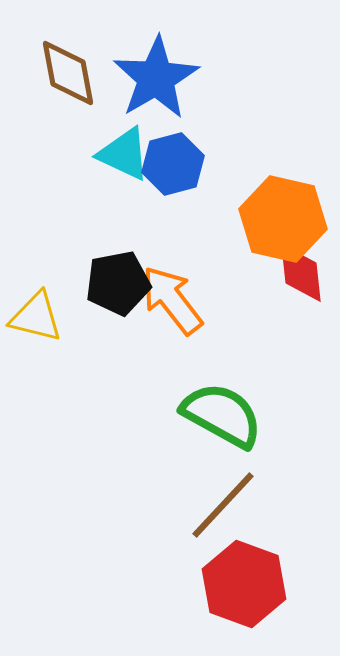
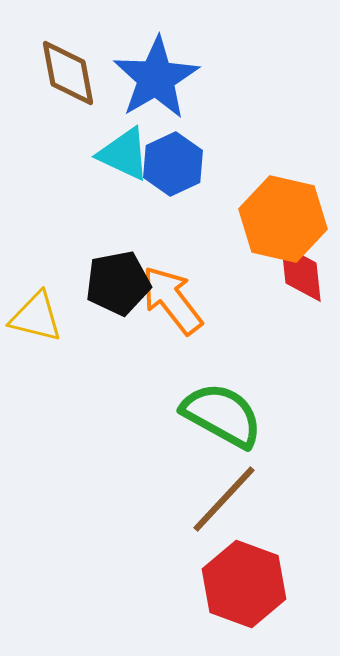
blue hexagon: rotated 10 degrees counterclockwise
brown line: moved 1 px right, 6 px up
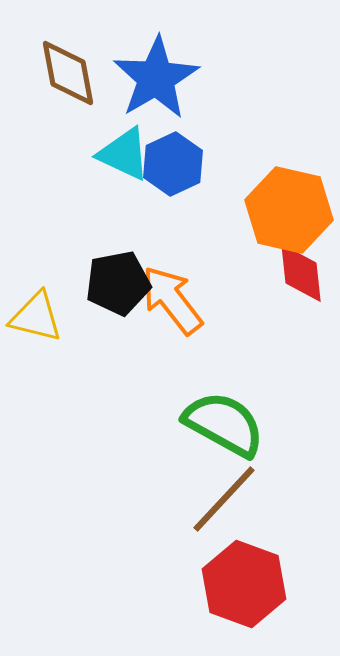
orange hexagon: moved 6 px right, 9 px up
green semicircle: moved 2 px right, 9 px down
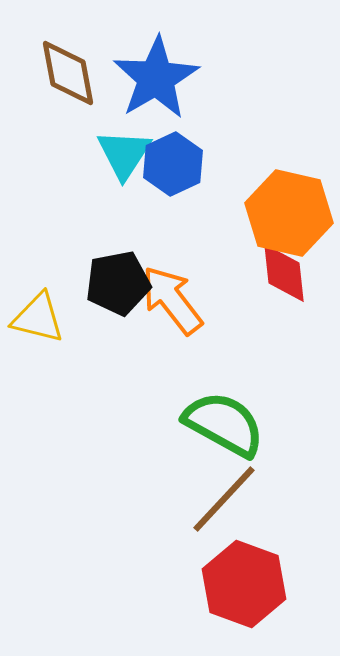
cyan triangle: rotated 38 degrees clockwise
orange hexagon: moved 3 px down
red diamond: moved 17 px left
yellow triangle: moved 2 px right, 1 px down
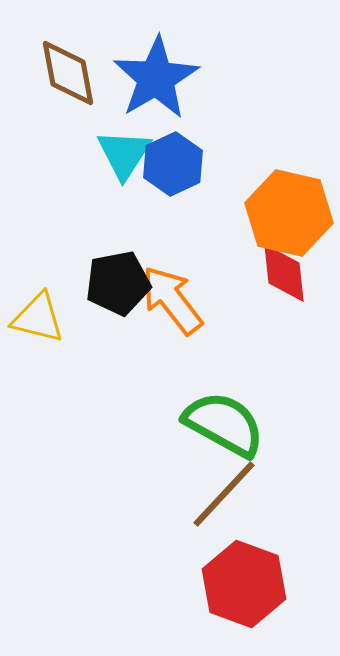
brown line: moved 5 px up
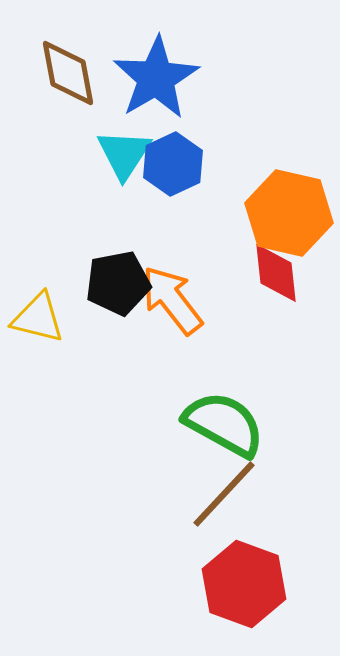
red diamond: moved 8 px left
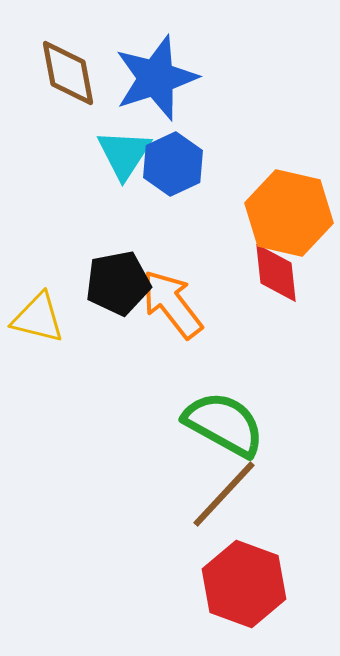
blue star: rotated 12 degrees clockwise
orange arrow: moved 4 px down
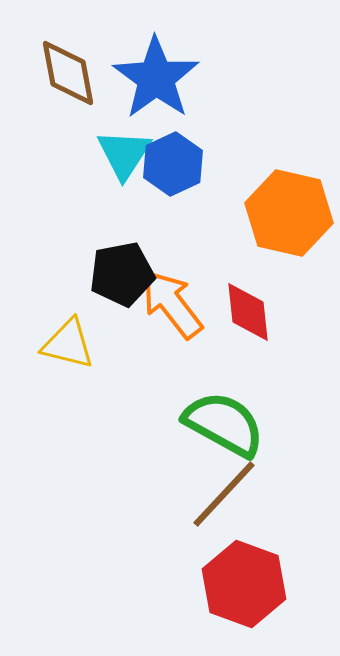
blue star: rotated 18 degrees counterclockwise
red diamond: moved 28 px left, 39 px down
black pentagon: moved 4 px right, 9 px up
yellow triangle: moved 30 px right, 26 px down
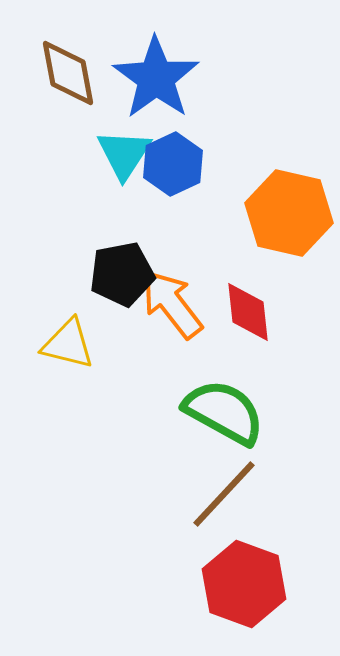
green semicircle: moved 12 px up
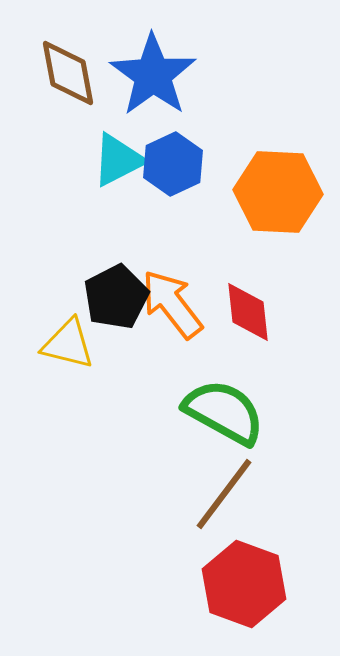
blue star: moved 3 px left, 3 px up
cyan triangle: moved 6 px left, 6 px down; rotated 30 degrees clockwise
orange hexagon: moved 11 px left, 21 px up; rotated 10 degrees counterclockwise
black pentagon: moved 6 px left, 23 px down; rotated 16 degrees counterclockwise
brown line: rotated 6 degrees counterclockwise
